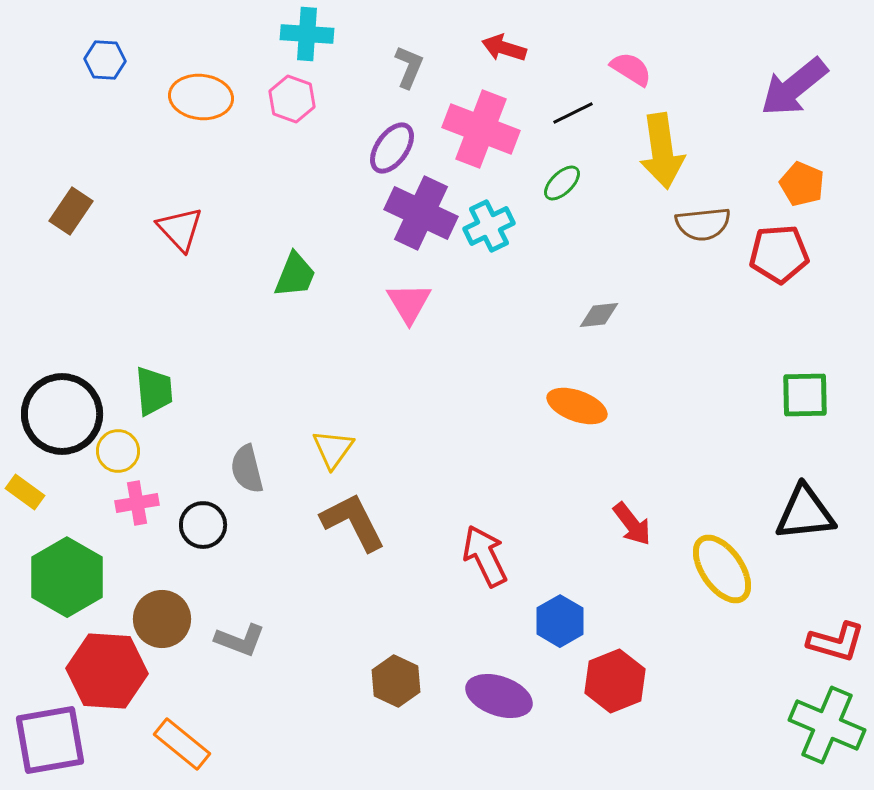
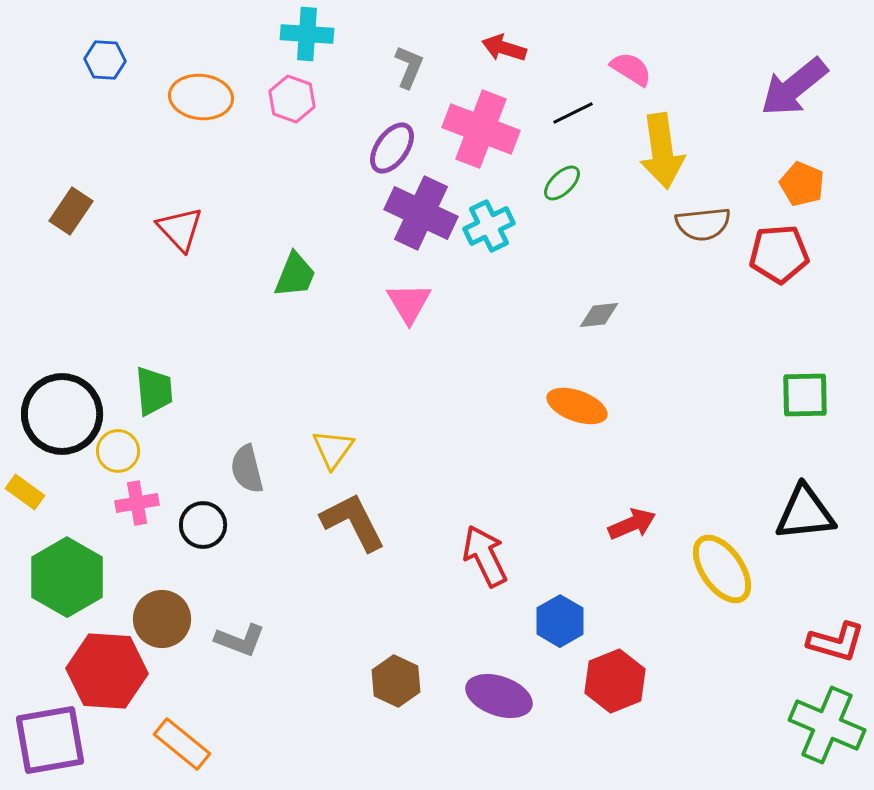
red arrow at (632, 524): rotated 75 degrees counterclockwise
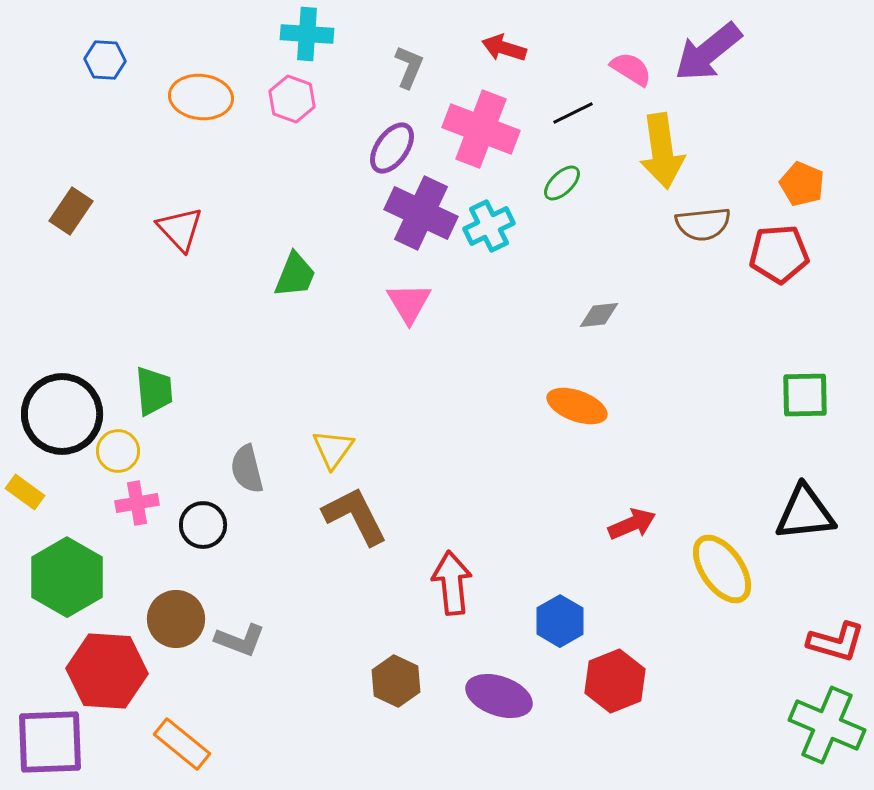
purple arrow at (794, 87): moved 86 px left, 35 px up
brown L-shape at (353, 522): moved 2 px right, 6 px up
red arrow at (485, 556): moved 33 px left, 27 px down; rotated 20 degrees clockwise
brown circle at (162, 619): moved 14 px right
purple square at (50, 740): moved 2 px down; rotated 8 degrees clockwise
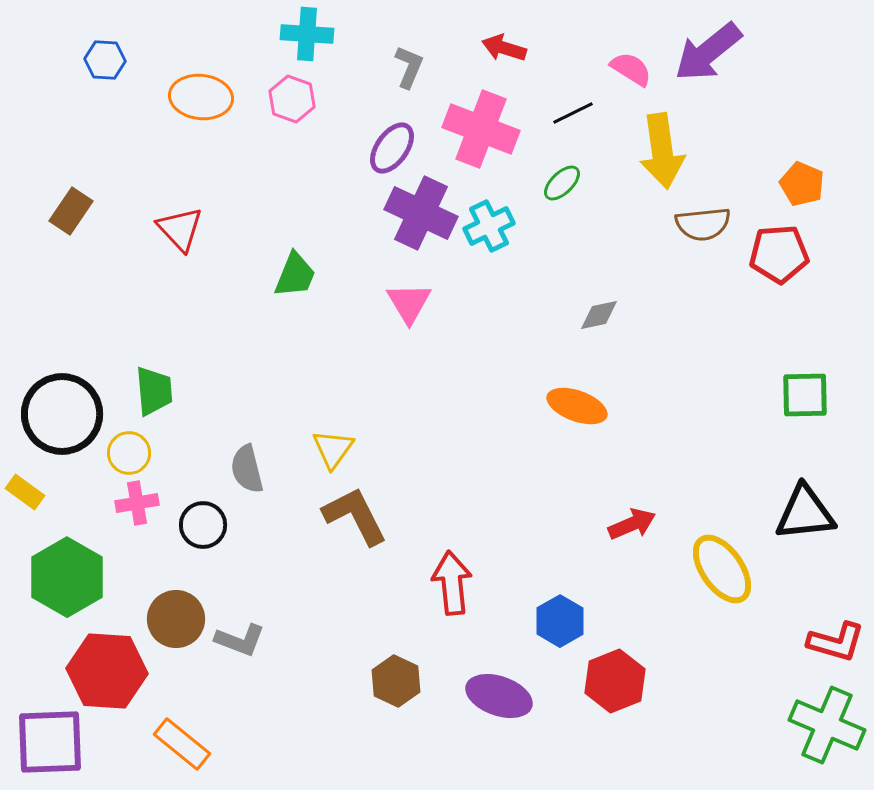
gray diamond at (599, 315): rotated 6 degrees counterclockwise
yellow circle at (118, 451): moved 11 px right, 2 px down
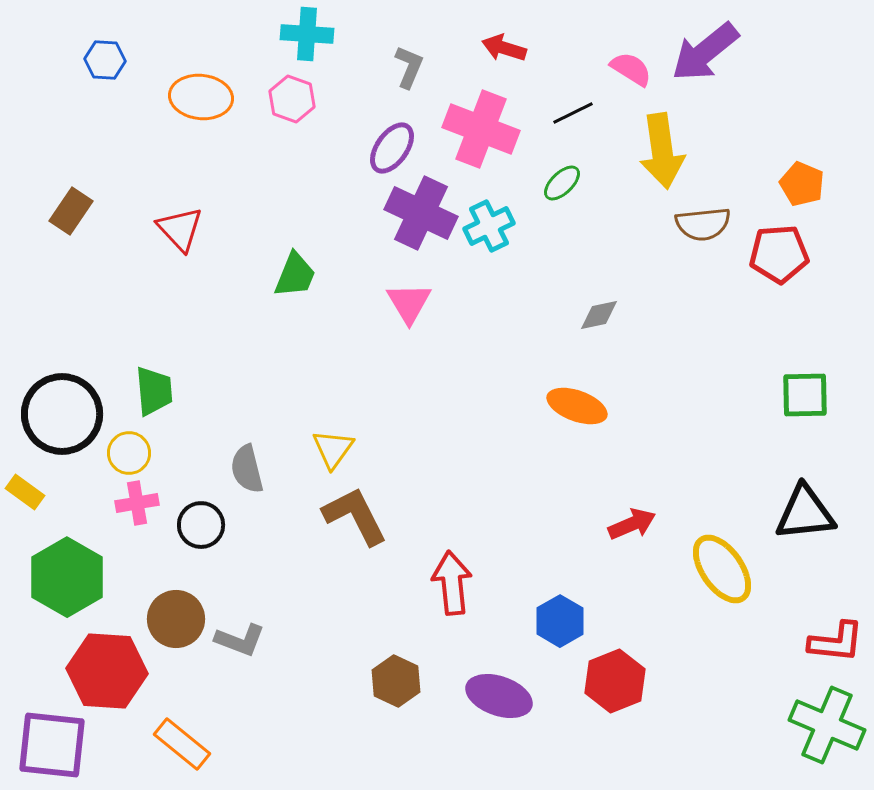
purple arrow at (708, 52): moved 3 px left
black circle at (203, 525): moved 2 px left
red L-shape at (836, 642): rotated 10 degrees counterclockwise
purple square at (50, 742): moved 2 px right, 3 px down; rotated 8 degrees clockwise
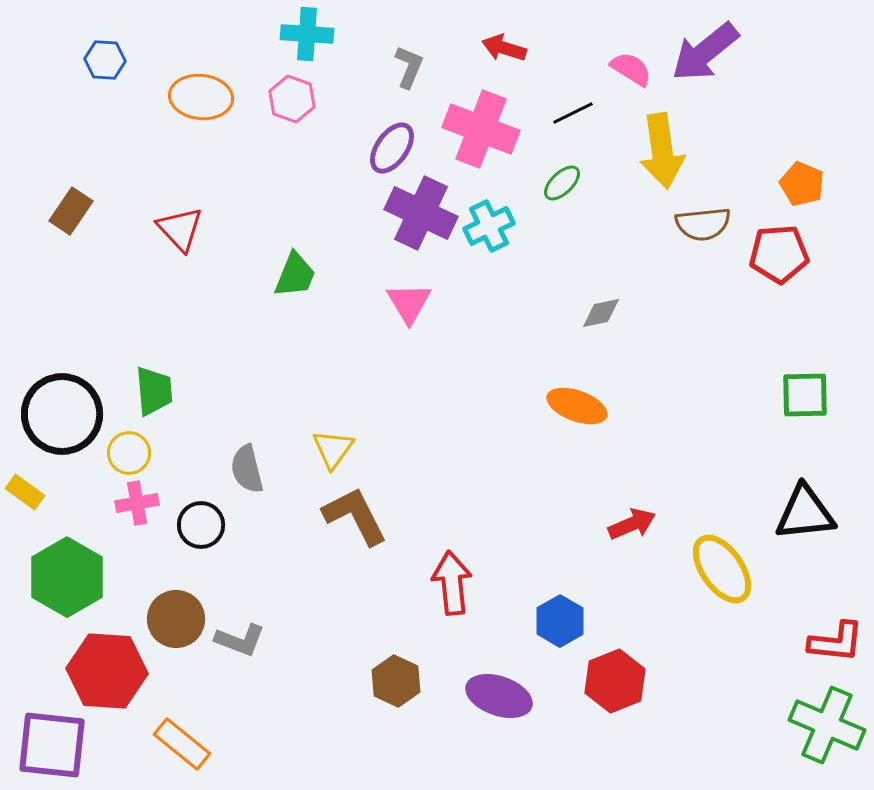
gray diamond at (599, 315): moved 2 px right, 2 px up
